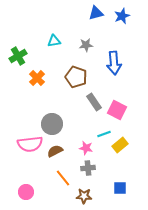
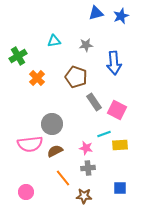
blue star: moved 1 px left
yellow rectangle: rotated 35 degrees clockwise
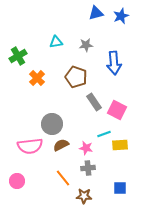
cyan triangle: moved 2 px right, 1 px down
pink semicircle: moved 2 px down
brown semicircle: moved 6 px right, 6 px up
pink circle: moved 9 px left, 11 px up
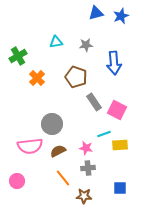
brown semicircle: moved 3 px left, 6 px down
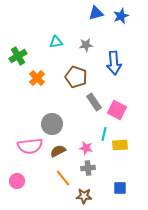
cyan line: rotated 56 degrees counterclockwise
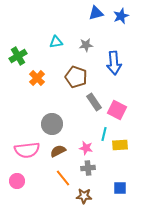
pink semicircle: moved 3 px left, 4 px down
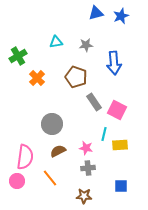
pink semicircle: moved 2 px left, 7 px down; rotated 75 degrees counterclockwise
orange line: moved 13 px left
blue square: moved 1 px right, 2 px up
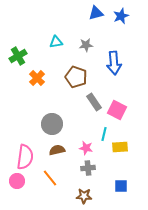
yellow rectangle: moved 2 px down
brown semicircle: moved 1 px left, 1 px up; rotated 14 degrees clockwise
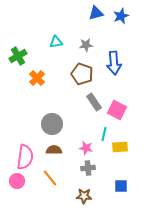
brown pentagon: moved 6 px right, 3 px up
brown semicircle: moved 3 px left; rotated 14 degrees clockwise
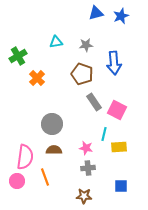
yellow rectangle: moved 1 px left
orange line: moved 5 px left, 1 px up; rotated 18 degrees clockwise
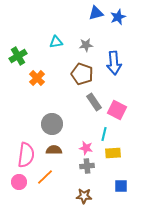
blue star: moved 3 px left, 1 px down
yellow rectangle: moved 6 px left, 6 px down
pink semicircle: moved 1 px right, 2 px up
gray cross: moved 1 px left, 2 px up
orange line: rotated 66 degrees clockwise
pink circle: moved 2 px right, 1 px down
